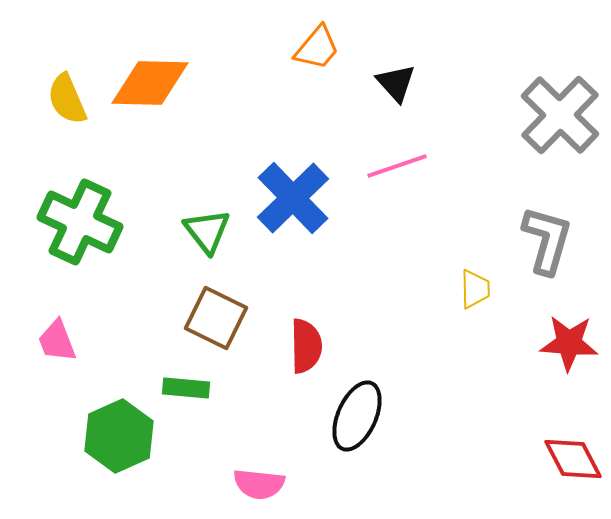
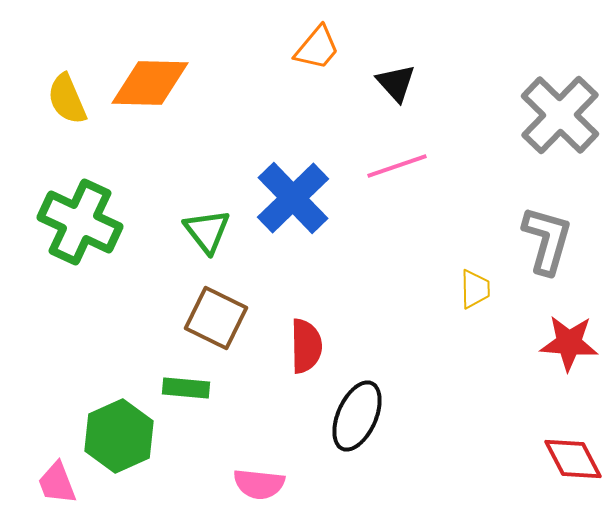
pink trapezoid: moved 142 px down
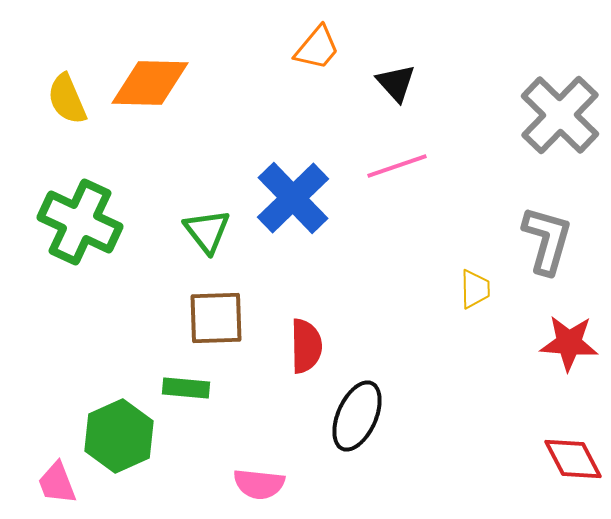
brown square: rotated 28 degrees counterclockwise
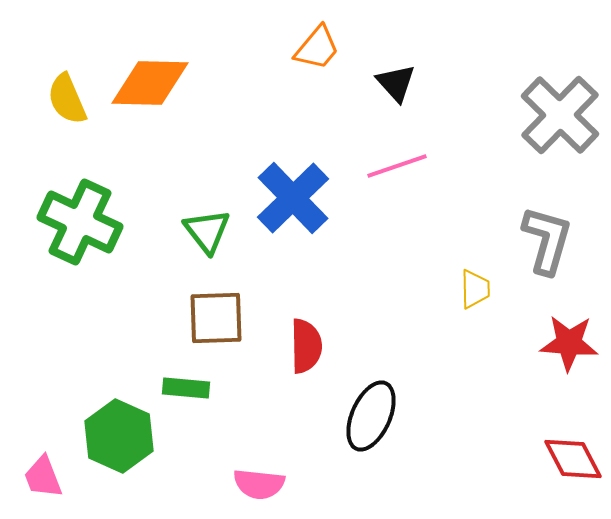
black ellipse: moved 14 px right
green hexagon: rotated 12 degrees counterclockwise
pink trapezoid: moved 14 px left, 6 px up
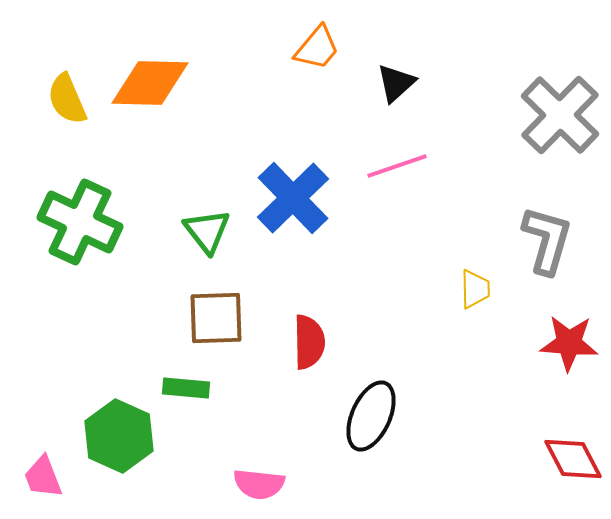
black triangle: rotated 30 degrees clockwise
red semicircle: moved 3 px right, 4 px up
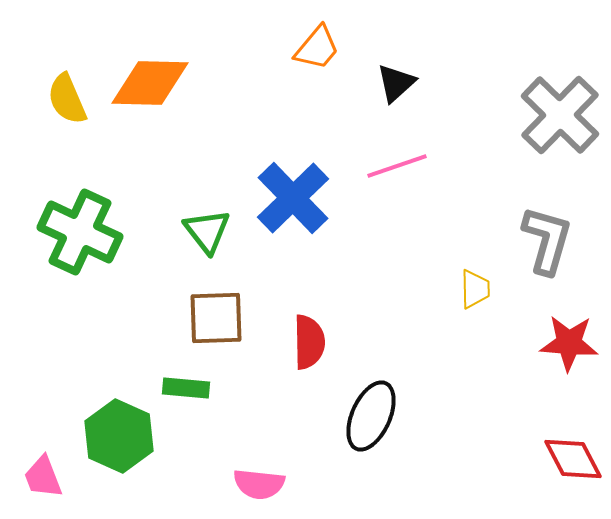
green cross: moved 10 px down
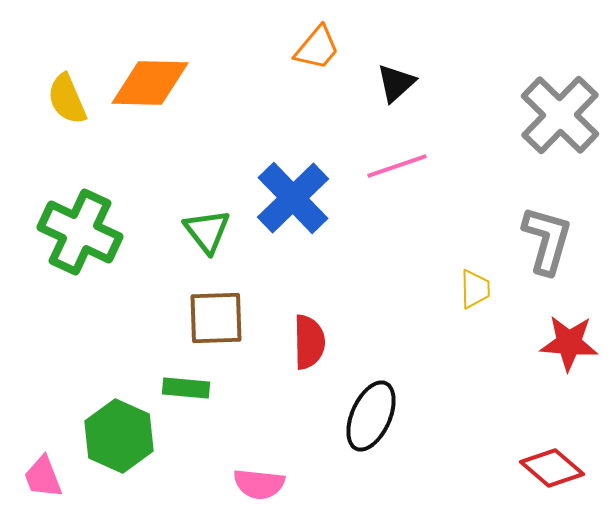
red diamond: moved 21 px left, 9 px down; rotated 22 degrees counterclockwise
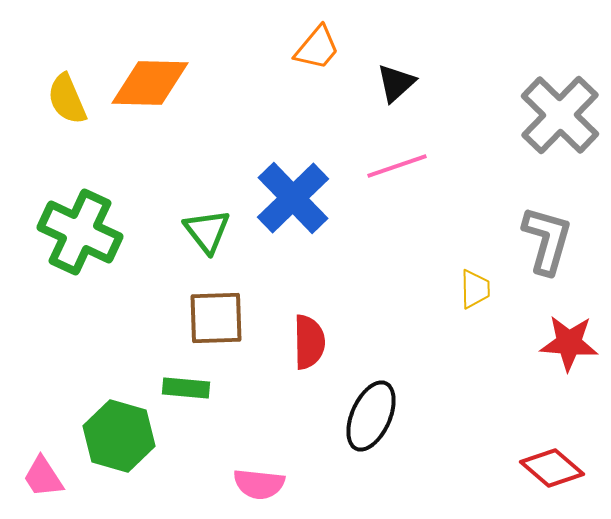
green hexagon: rotated 8 degrees counterclockwise
pink trapezoid: rotated 12 degrees counterclockwise
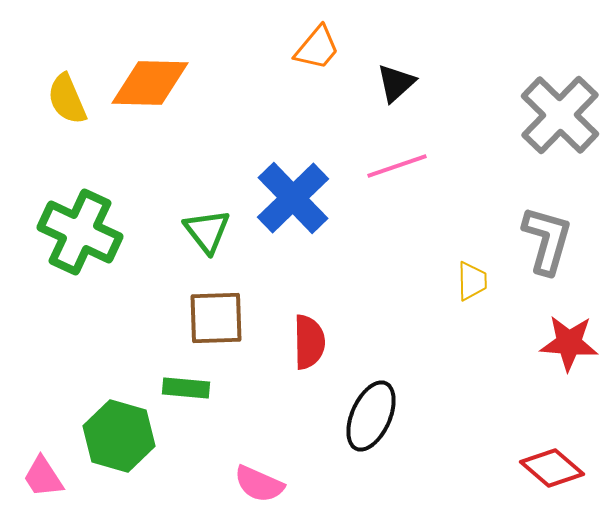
yellow trapezoid: moved 3 px left, 8 px up
pink semicircle: rotated 18 degrees clockwise
